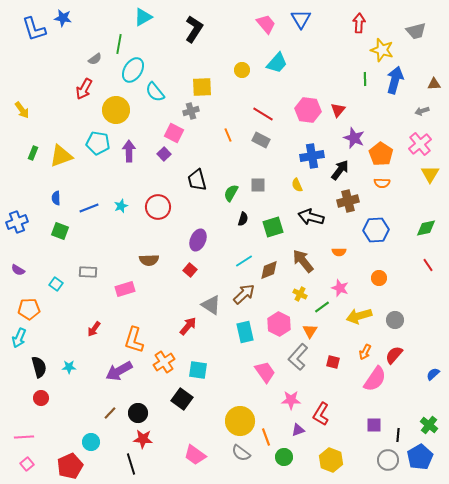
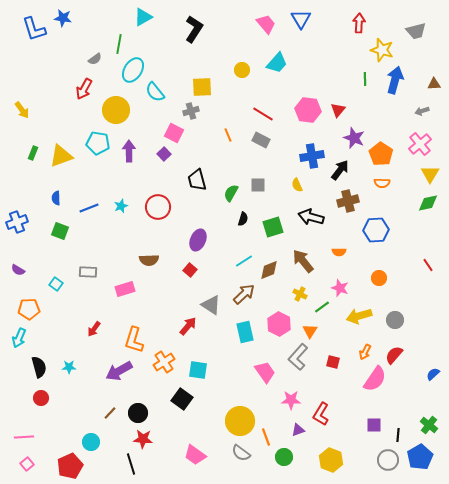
green diamond at (426, 228): moved 2 px right, 25 px up
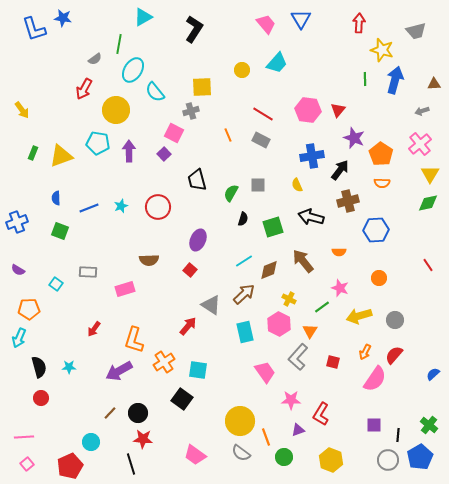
yellow cross at (300, 294): moved 11 px left, 5 px down
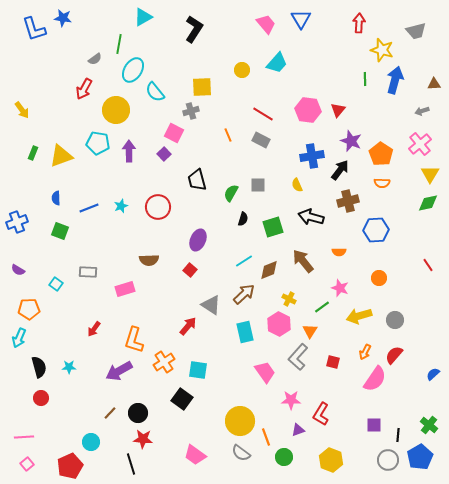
purple star at (354, 138): moved 3 px left, 3 px down
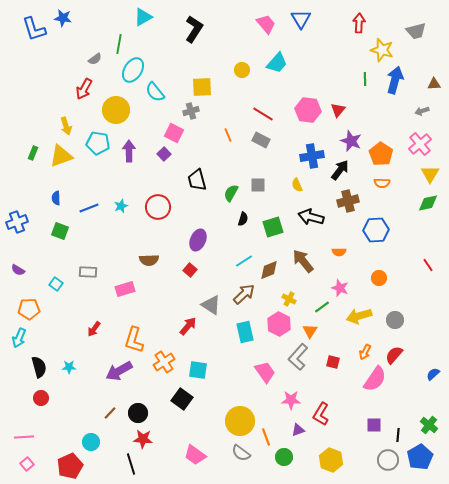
yellow arrow at (22, 110): moved 44 px right, 16 px down; rotated 18 degrees clockwise
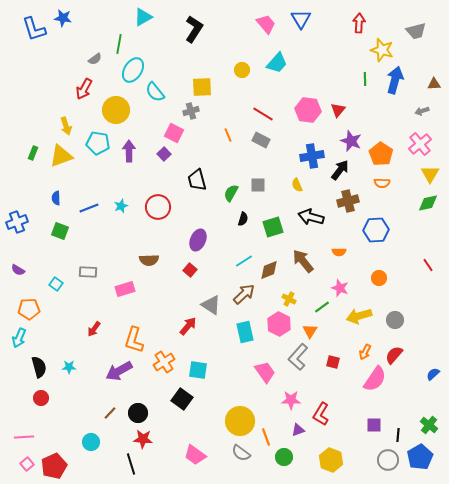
red pentagon at (70, 466): moved 16 px left
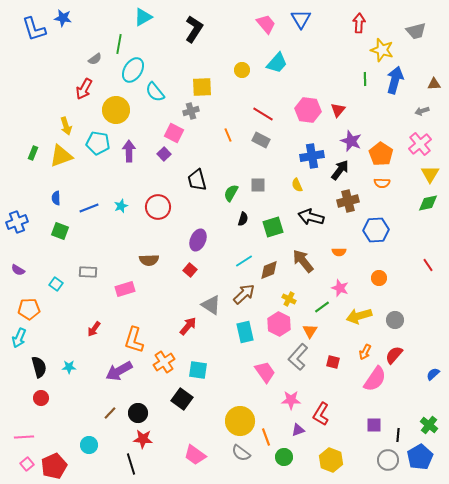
cyan circle at (91, 442): moved 2 px left, 3 px down
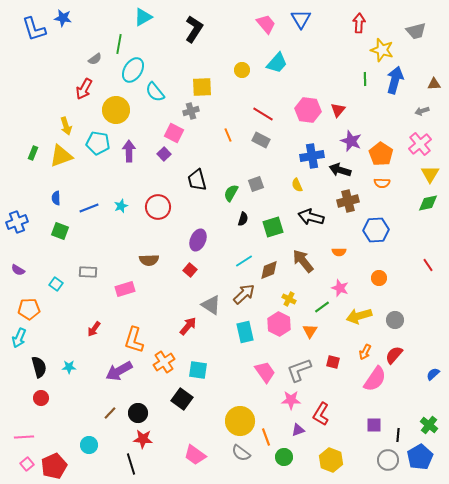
black arrow at (340, 170): rotated 110 degrees counterclockwise
gray square at (258, 185): moved 2 px left, 1 px up; rotated 21 degrees counterclockwise
gray L-shape at (298, 357): moved 1 px right, 13 px down; rotated 28 degrees clockwise
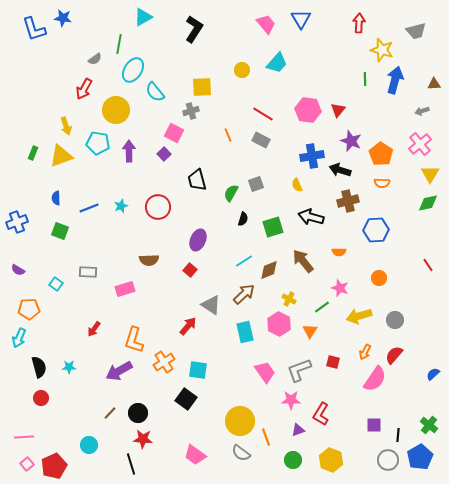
black square at (182, 399): moved 4 px right
green circle at (284, 457): moved 9 px right, 3 px down
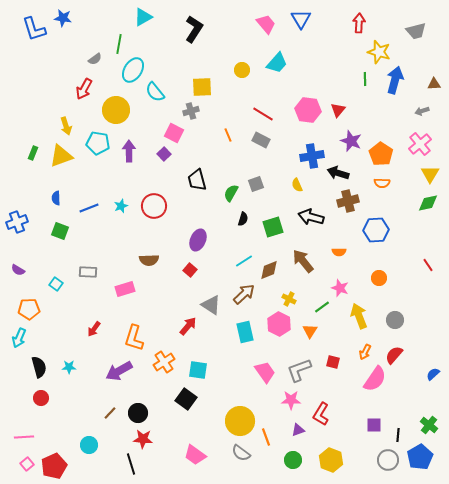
yellow star at (382, 50): moved 3 px left, 2 px down
black arrow at (340, 170): moved 2 px left, 3 px down
red circle at (158, 207): moved 4 px left, 1 px up
yellow arrow at (359, 316): rotated 85 degrees clockwise
orange L-shape at (134, 340): moved 2 px up
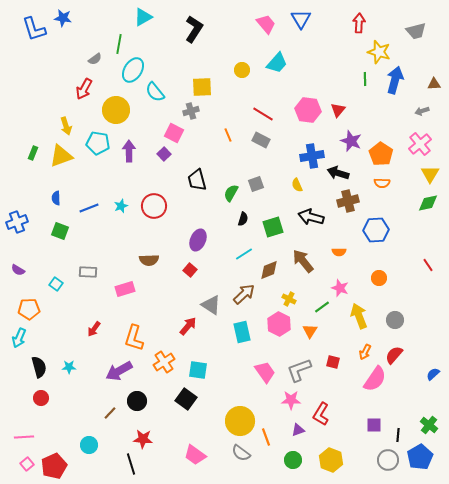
cyan line at (244, 261): moved 7 px up
cyan rectangle at (245, 332): moved 3 px left
black circle at (138, 413): moved 1 px left, 12 px up
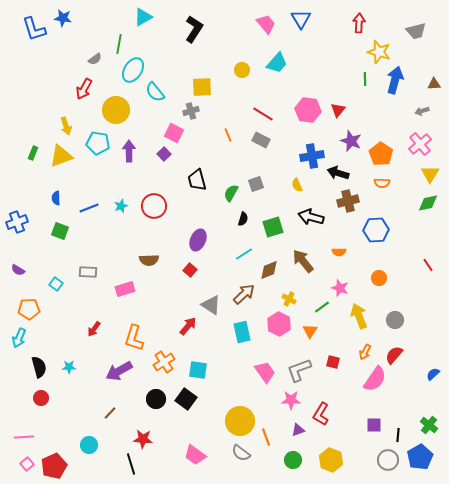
black circle at (137, 401): moved 19 px right, 2 px up
